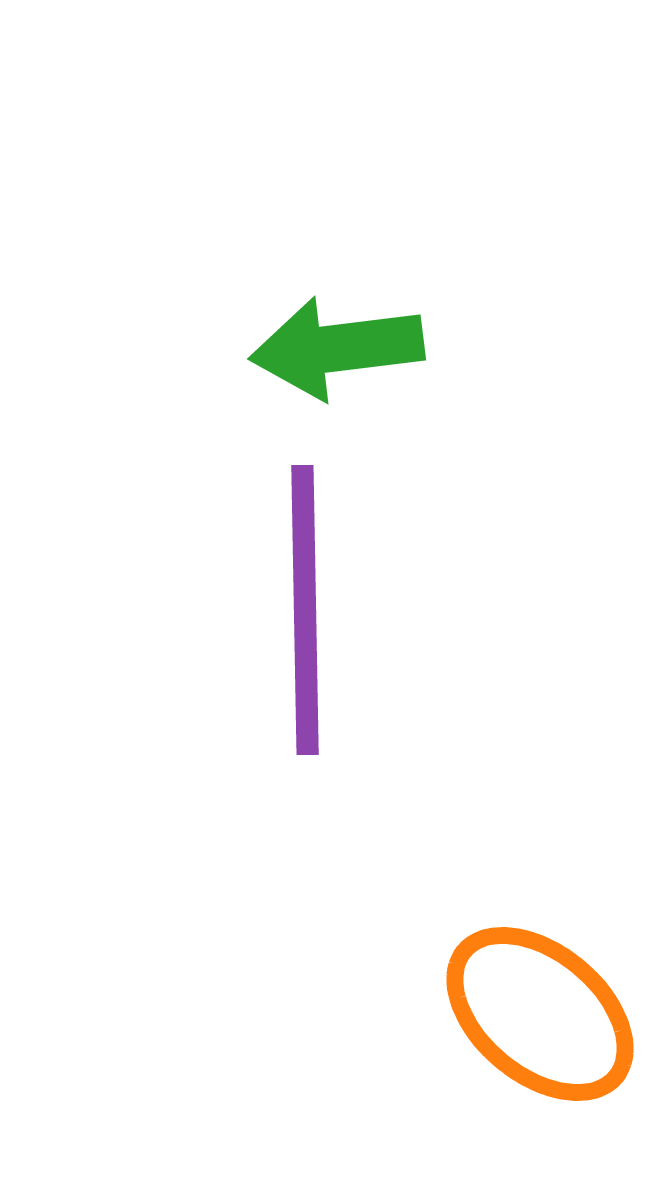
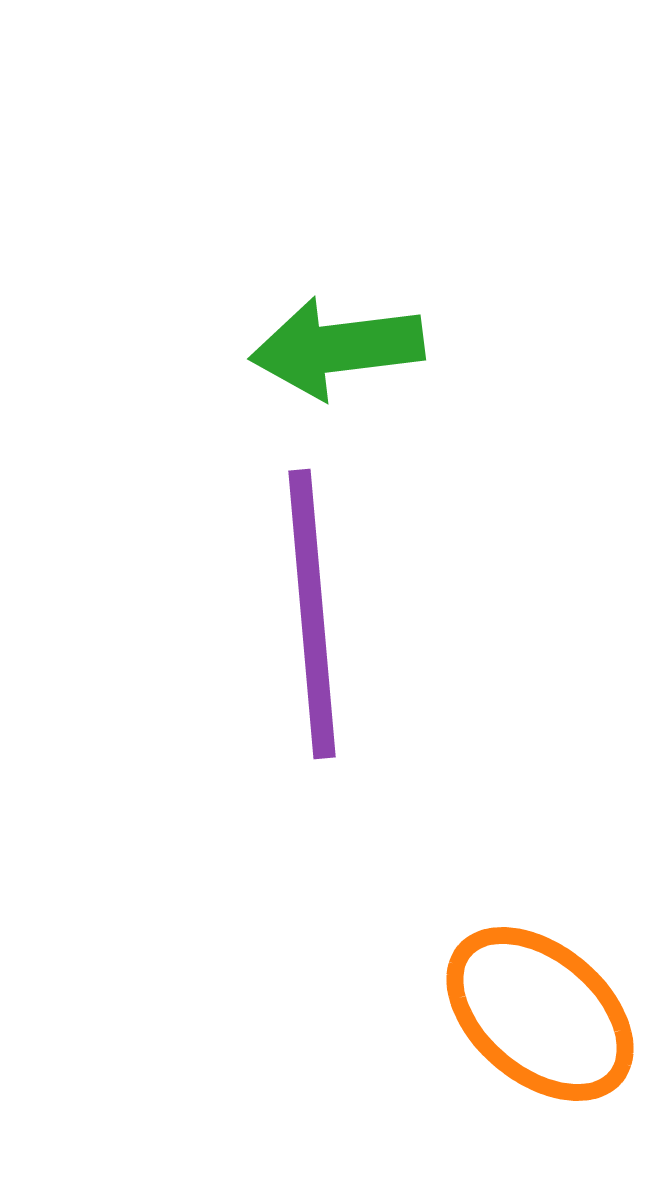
purple line: moved 7 px right, 4 px down; rotated 4 degrees counterclockwise
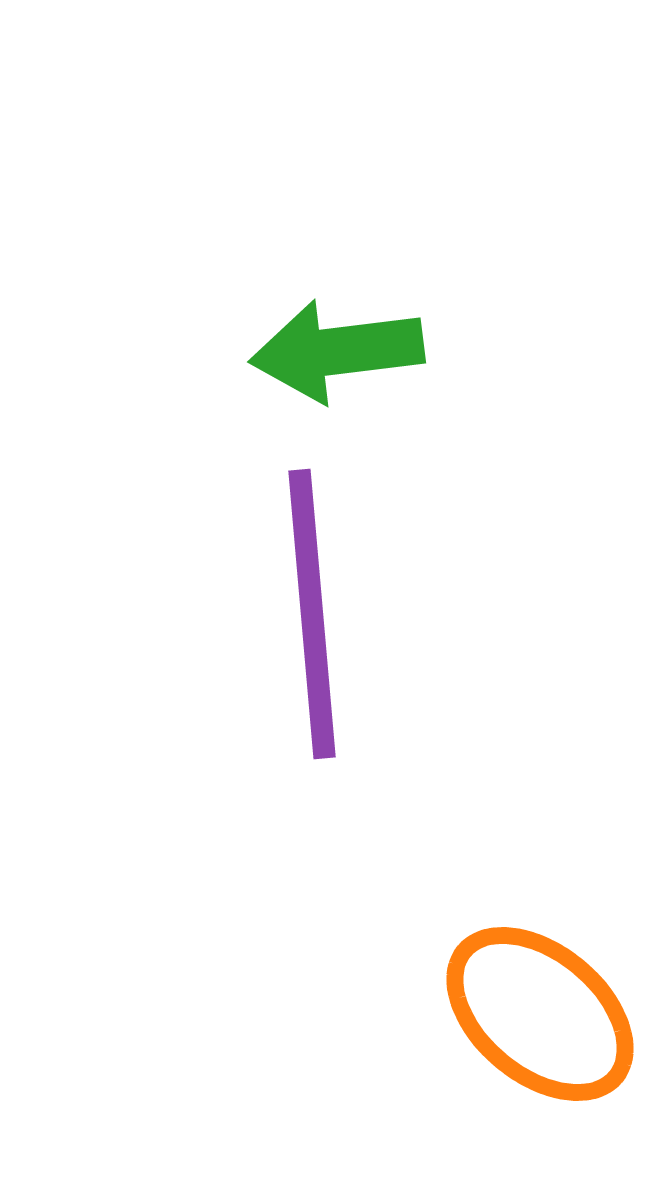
green arrow: moved 3 px down
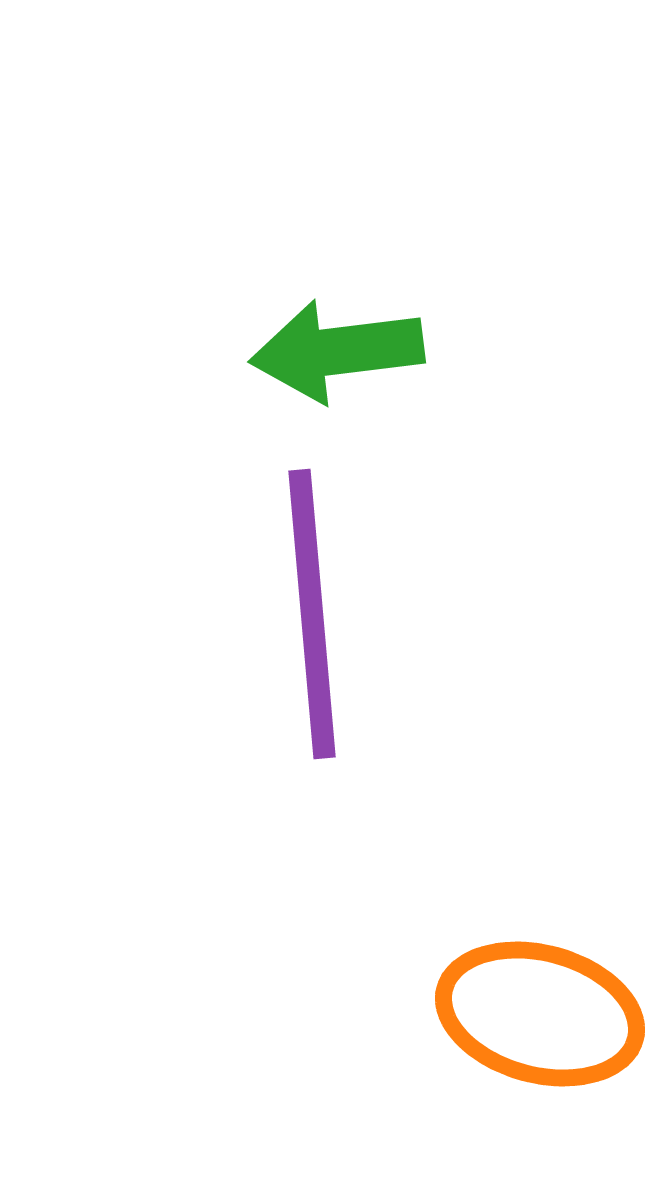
orange ellipse: rotated 25 degrees counterclockwise
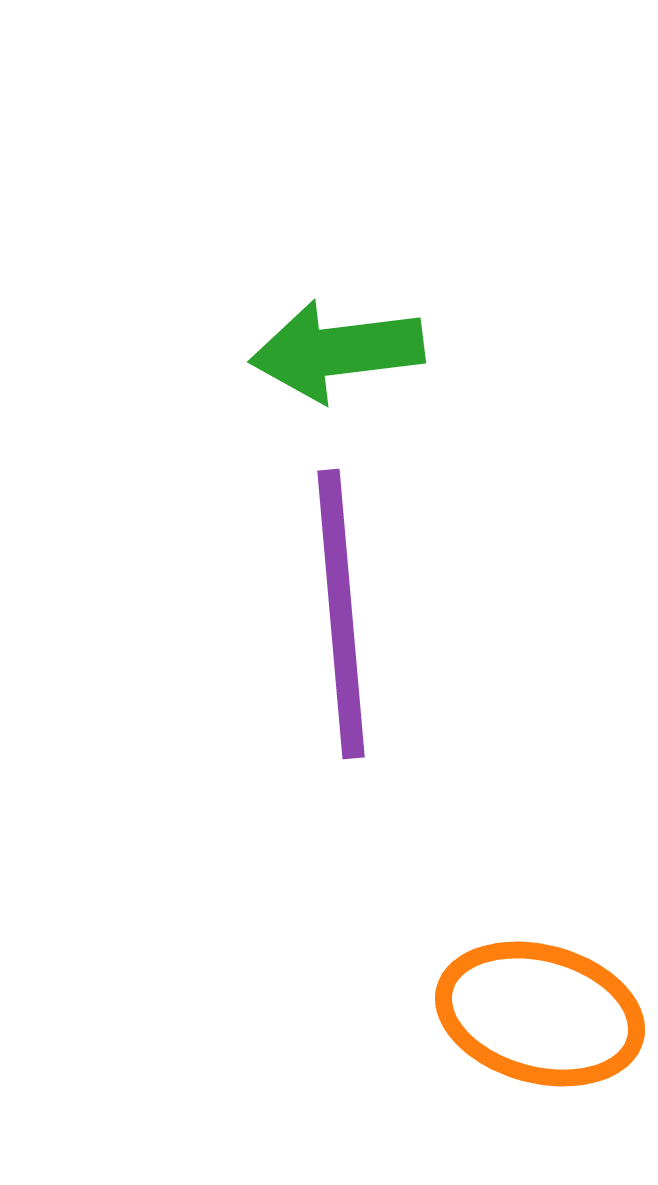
purple line: moved 29 px right
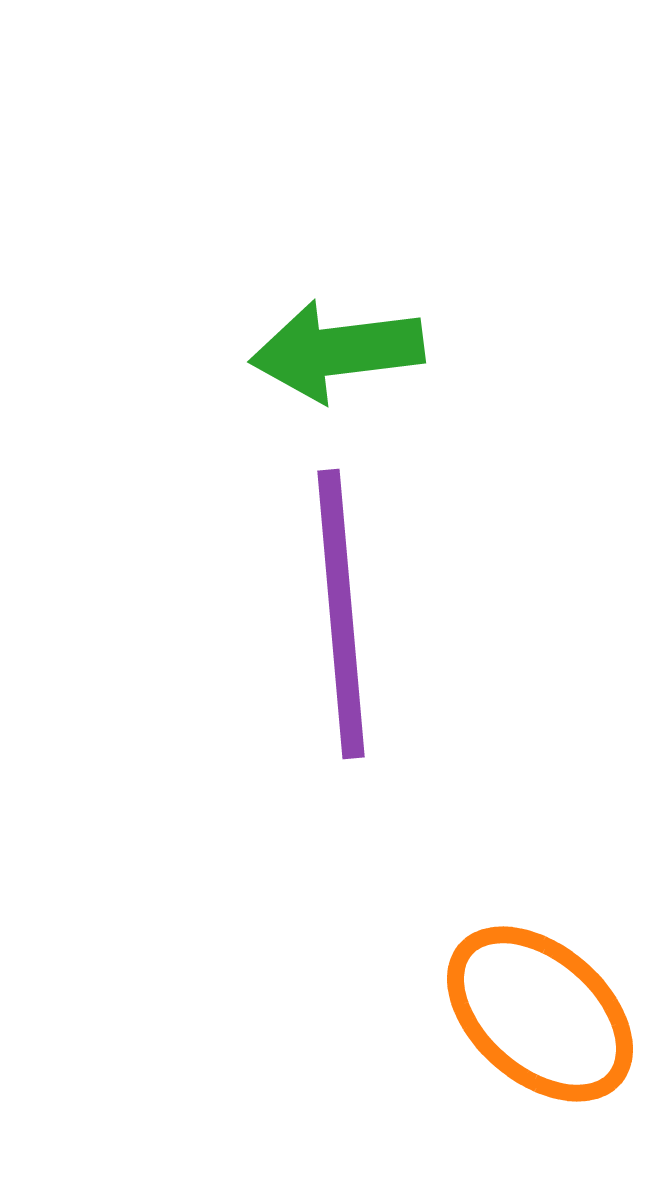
orange ellipse: rotated 26 degrees clockwise
